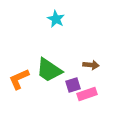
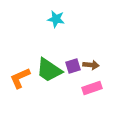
cyan star: rotated 18 degrees counterclockwise
orange L-shape: moved 1 px right, 1 px up
purple square: moved 19 px up
pink rectangle: moved 5 px right, 6 px up
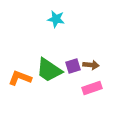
orange L-shape: rotated 45 degrees clockwise
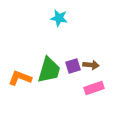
cyan star: moved 3 px right, 1 px up
green trapezoid: rotated 108 degrees counterclockwise
pink rectangle: moved 2 px right
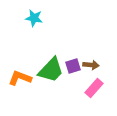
cyan star: moved 25 px left
green trapezoid: moved 2 px right; rotated 28 degrees clockwise
pink rectangle: rotated 30 degrees counterclockwise
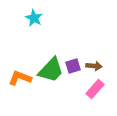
cyan star: rotated 18 degrees clockwise
brown arrow: moved 3 px right, 1 px down
pink rectangle: moved 1 px right, 1 px down
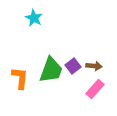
purple square: rotated 21 degrees counterclockwise
green trapezoid: rotated 24 degrees counterclockwise
orange L-shape: rotated 75 degrees clockwise
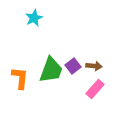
cyan star: rotated 18 degrees clockwise
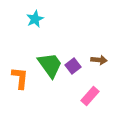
cyan star: moved 1 px right, 1 px down
brown arrow: moved 5 px right, 6 px up
green trapezoid: moved 1 px left, 5 px up; rotated 56 degrees counterclockwise
pink rectangle: moved 5 px left, 7 px down
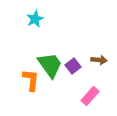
orange L-shape: moved 11 px right, 2 px down
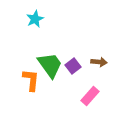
brown arrow: moved 2 px down
